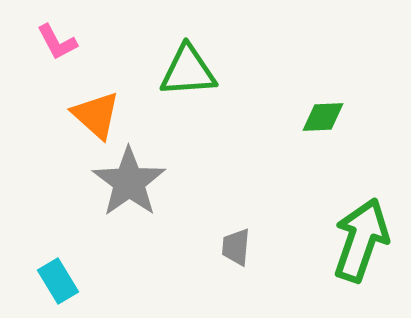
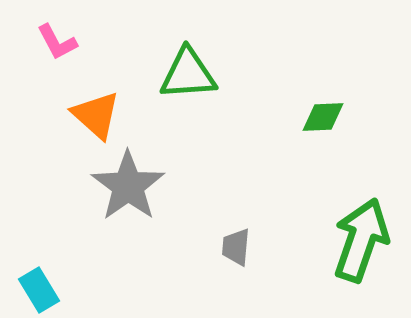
green triangle: moved 3 px down
gray star: moved 1 px left, 4 px down
cyan rectangle: moved 19 px left, 9 px down
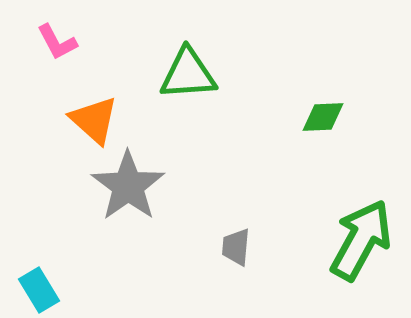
orange triangle: moved 2 px left, 5 px down
green arrow: rotated 10 degrees clockwise
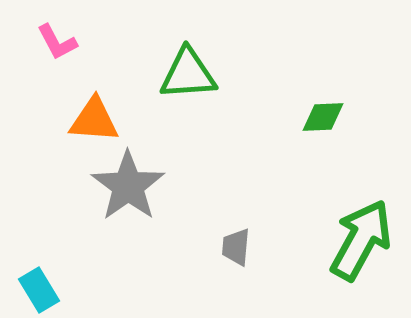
orange triangle: rotated 38 degrees counterclockwise
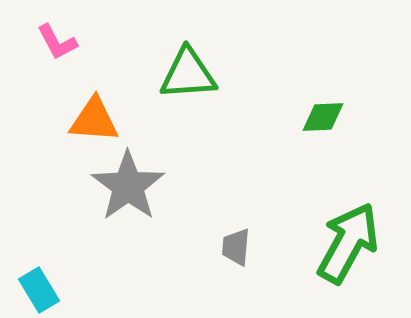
green arrow: moved 13 px left, 3 px down
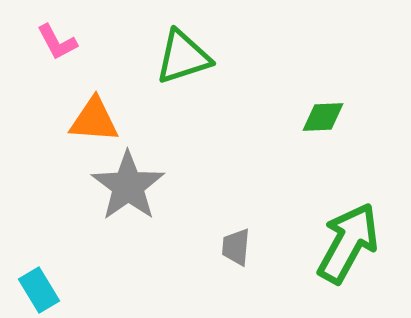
green triangle: moved 5 px left, 17 px up; rotated 14 degrees counterclockwise
